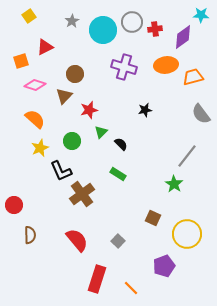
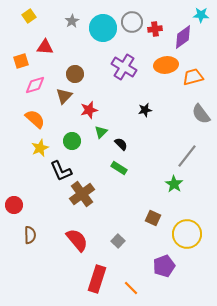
cyan circle: moved 2 px up
red triangle: rotated 30 degrees clockwise
purple cross: rotated 15 degrees clockwise
pink diamond: rotated 35 degrees counterclockwise
green rectangle: moved 1 px right, 6 px up
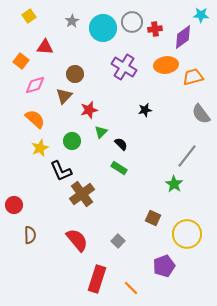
orange square: rotated 35 degrees counterclockwise
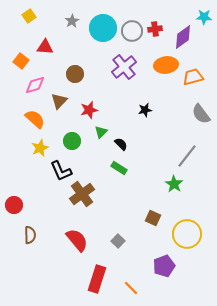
cyan star: moved 3 px right, 2 px down
gray circle: moved 9 px down
purple cross: rotated 20 degrees clockwise
brown triangle: moved 5 px left, 5 px down
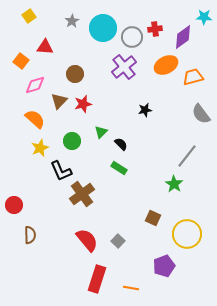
gray circle: moved 6 px down
orange ellipse: rotated 20 degrees counterclockwise
red star: moved 6 px left, 6 px up
red semicircle: moved 10 px right
orange line: rotated 35 degrees counterclockwise
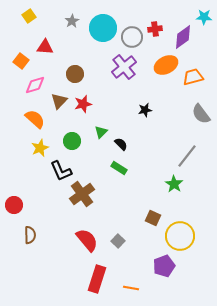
yellow circle: moved 7 px left, 2 px down
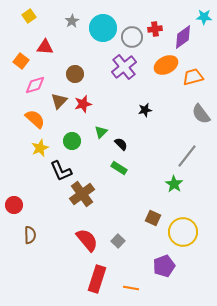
yellow circle: moved 3 px right, 4 px up
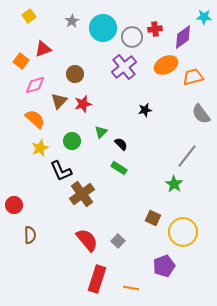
red triangle: moved 2 px left, 2 px down; rotated 24 degrees counterclockwise
